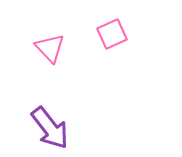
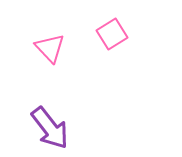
pink square: rotated 8 degrees counterclockwise
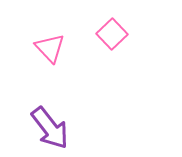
pink square: rotated 12 degrees counterclockwise
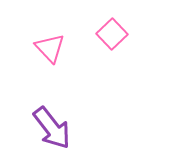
purple arrow: moved 2 px right
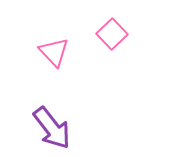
pink triangle: moved 4 px right, 4 px down
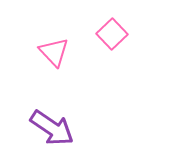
purple arrow: rotated 18 degrees counterclockwise
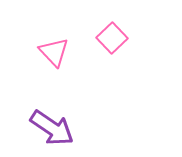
pink square: moved 4 px down
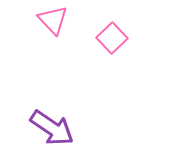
pink triangle: moved 1 px left, 32 px up
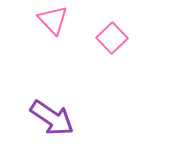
purple arrow: moved 10 px up
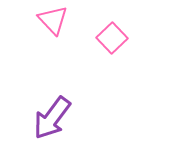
purple arrow: rotated 93 degrees clockwise
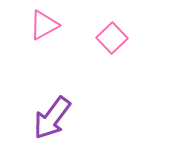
pink triangle: moved 9 px left, 5 px down; rotated 44 degrees clockwise
